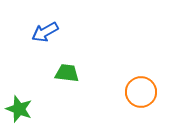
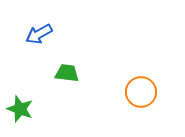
blue arrow: moved 6 px left, 2 px down
green star: moved 1 px right
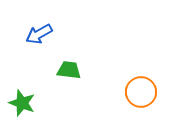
green trapezoid: moved 2 px right, 3 px up
green star: moved 2 px right, 6 px up
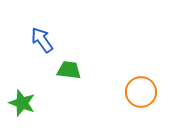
blue arrow: moved 3 px right, 6 px down; rotated 84 degrees clockwise
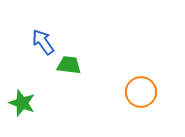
blue arrow: moved 1 px right, 2 px down
green trapezoid: moved 5 px up
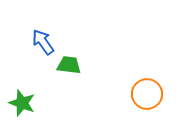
orange circle: moved 6 px right, 2 px down
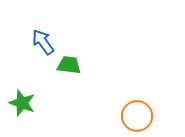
orange circle: moved 10 px left, 22 px down
